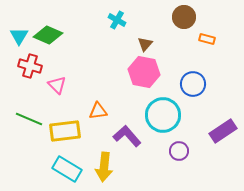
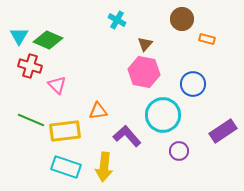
brown circle: moved 2 px left, 2 px down
green diamond: moved 5 px down
green line: moved 2 px right, 1 px down
cyan rectangle: moved 1 px left, 2 px up; rotated 12 degrees counterclockwise
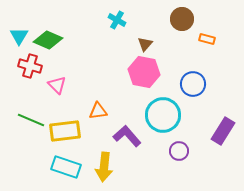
purple rectangle: rotated 24 degrees counterclockwise
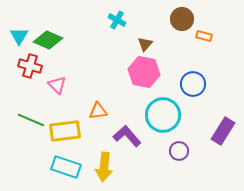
orange rectangle: moved 3 px left, 3 px up
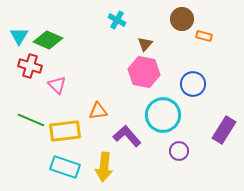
purple rectangle: moved 1 px right, 1 px up
cyan rectangle: moved 1 px left
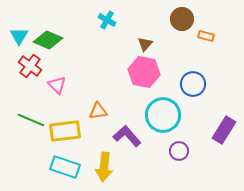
cyan cross: moved 10 px left
orange rectangle: moved 2 px right
red cross: rotated 20 degrees clockwise
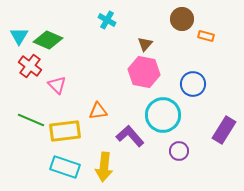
purple L-shape: moved 3 px right
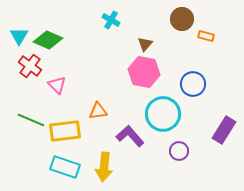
cyan cross: moved 4 px right
cyan circle: moved 1 px up
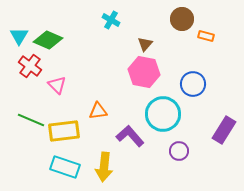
yellow rectangle: moved 1 px left
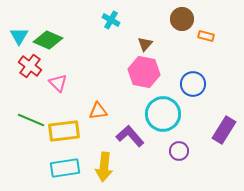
pink triangle: moved 1 px right, 2 px up
cyan rectangle: moved 1 px down; rotated 28 degrees counterclockwise
